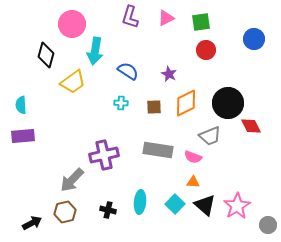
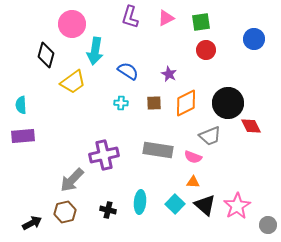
brown square: moved 4 px up
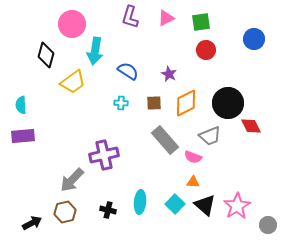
gray rectangle: moved 7 px right, 10 px up; rotated 40 degrees clockwise
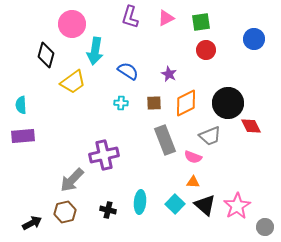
gray rectangle: rotated 20 degrees clockwise
gray circle: moved 3 px left, 2 px down
